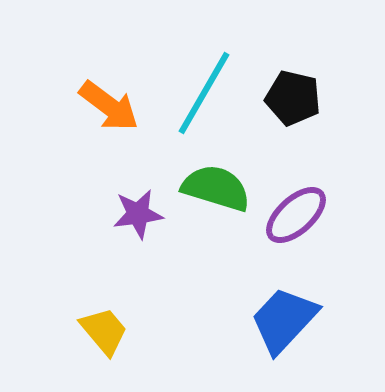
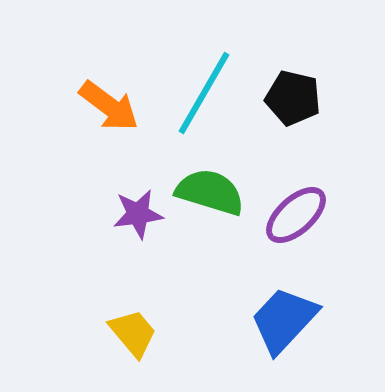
green semicircle: moved 6 px left, 4 px down
yellow trapezoid: moved 29 px right, 2 px down
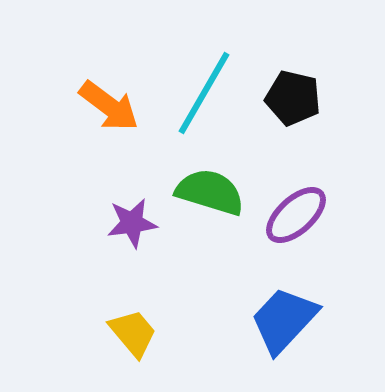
purple star: moved 6 px left, 9 px down
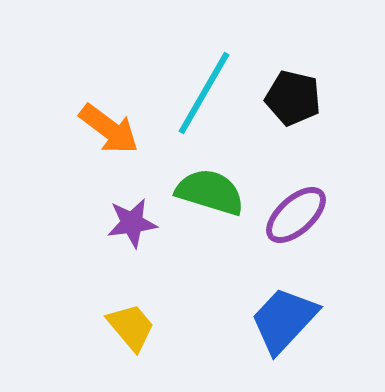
orange arrow: moved 23 px down
yellow trapezoid: moved 2 px left, 6 px up
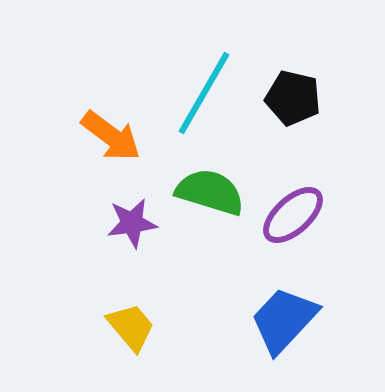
orange arrow: moved 2 px right, 7 px down
purple ellipse: moved 3 px left
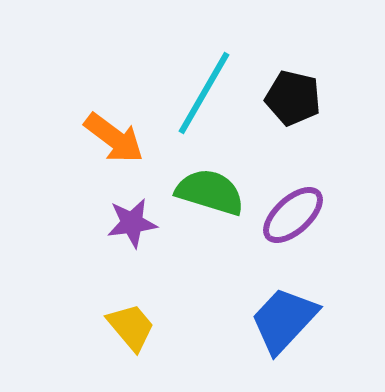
orange arrow: moved 3 px right, 2 px down
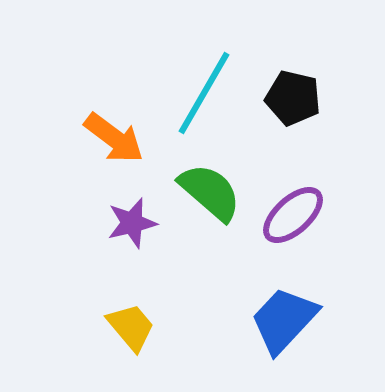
green semicircle: rotated 24 degrees clockwise
purple star: rotated 6 degrees counterclockwise
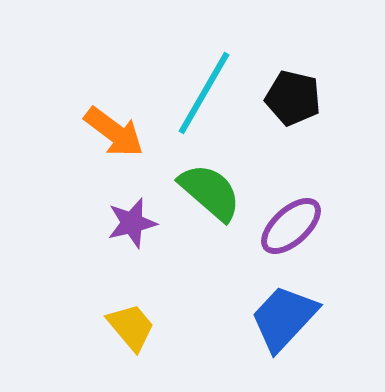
orange arrow: moved 6 px up
purple ellipse: moved 2 px left, 11 px down
blue trapezoid: moved 2 px up
